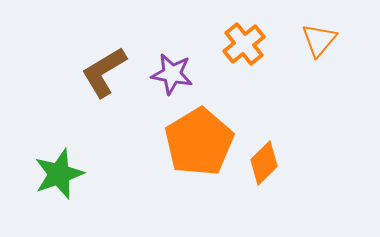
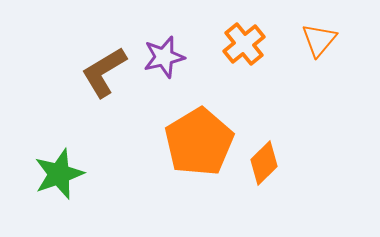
purple star: moved 8 px left, 17 px up; rotated 24 degrees counterclockwise
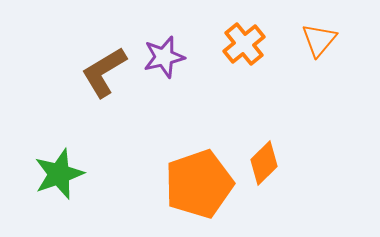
orange pentagon: moved 42 px down; rotated 12 degrees clockwise
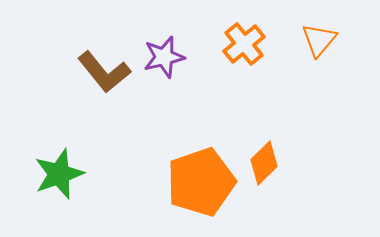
brown L-shape: rotated 98 degrees counterclockwise
orange pentagon: moved 2 px right, 2 px up
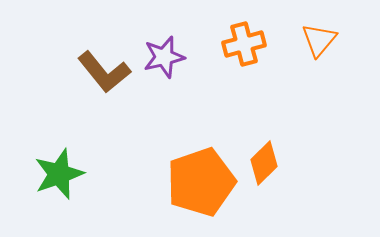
orange cross: rotated 24 degrees clockwise
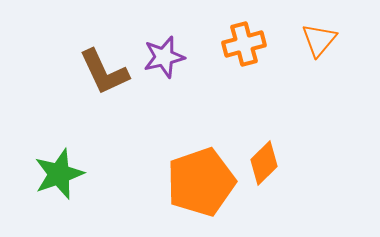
brown L-shape: rotated 14 degrees clockwise
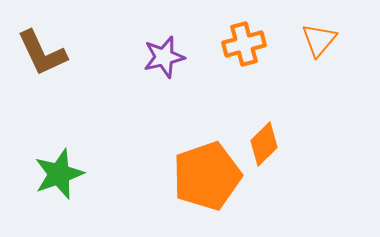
brown L-shape: moved 62 px left, 19 px up
orange diamond: moved 19 px up
orange pentagon: moved 6 px right, 6 px up
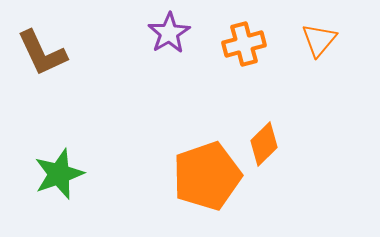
purple star: moved 5 px right, 24 px up; rotated 18 degrees counterclockwise
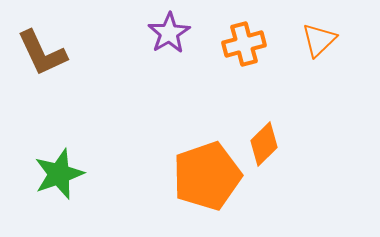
orange triangle: rotated 6 degrees clockwise
